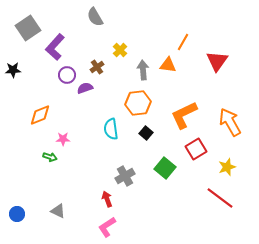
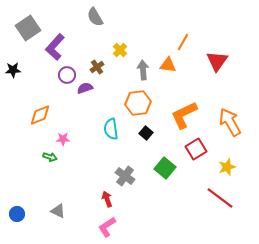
gray cross: rotated 24 degrees counterclockwise
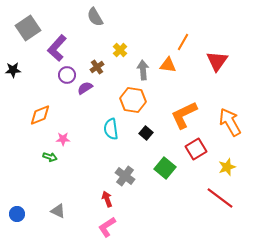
purple L-shape: moved 2 px right, 1 px down
purple semicircle: rotated 14 degrees counterclockwise
orange hexagon: moved 5 px left, 3 px up; rotated 15 degrees clockwise
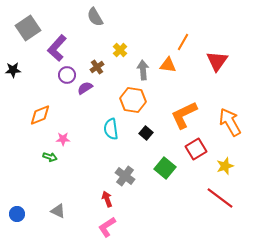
yellow star: moved 2 px left, 1 px up
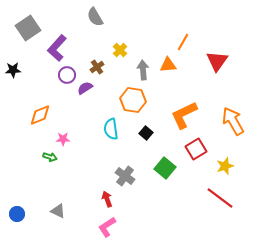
orange triangle: rotated 12 degrees counterclockwise
orange arrow: moved 3 px right, 1 px up
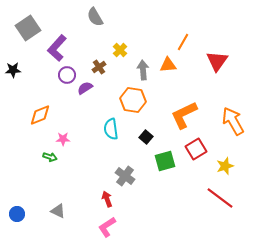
brown cross: moved 2 px right
black square: moved 4 px down
green square: moved 7 px up; rotated 35 degrees clockwise
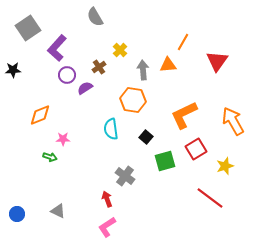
red line: moved 10 px left
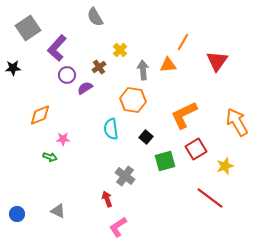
black star: moved 2 px up
orange arrow: moved 4 px right, 1 px down
pink L-shape: moved 11 px right
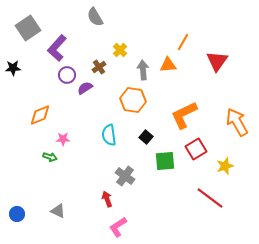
cyan semicircle: moved 2 px left, 6 px down
green square: rotated 10 degrees clockwise
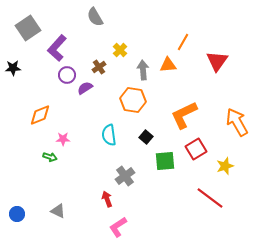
gray cross: rotated 18 degrees clockwise
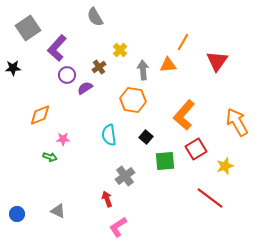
orange L-shape: rotated 24 degrees counterclockwise
